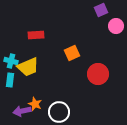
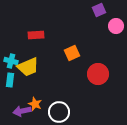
purple square: moved 2 px left
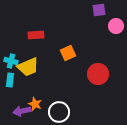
purple square: rotated 16 degrees clockwise
orange square: moved 4 px left
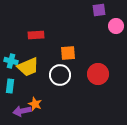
orange square: rotated 21 degrees clockwise
cyan rectangle: moved 6 px down
white circle: moved 1 px right, 37 px up
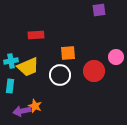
pink circle: moved 31 px down
cyan cross: rotated 24 degrees counterclockwise
red circle: moved 4 px left, 3 px up
orange star: moved 2 px down
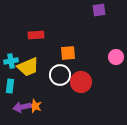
red circle: moved 13 px left, 11 px down
purple arrow: moved 4 px up
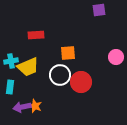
cyan rectangle: moved 1 px down
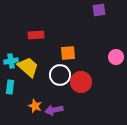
yellow trapezoid: rotated 115 degrees counterclockwise
purple arrow: moved 32 px right, 3 px down
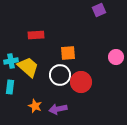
purple square: rotated 16 degrees counterclockwise
purple arrow: moved 4 px right, 1 px up
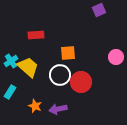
cyan cross: rotated 24 degrees counterclockwise
cyan rectangle: moved 5 px down; rotated 24 degrees clockwise
